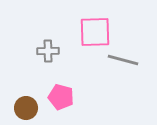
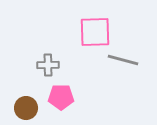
gray cross: moved 14 px down
pink pentagon: rotated 15 degrees counterclockwise
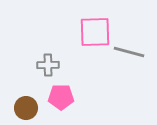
gray line: moved 6 px right, 8 px up
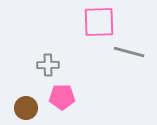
pink square: moved 4 px right, 10 px up
pink pentagon: moved 1 px right
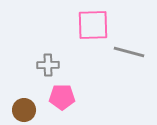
pink square: moved 6 px left, 3 px down
brown circle: moved 2 px left, 2 px down
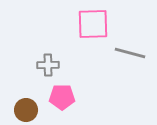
pink square: moved 1 px up
gray line: moved 1 px right, 1 px down
brown circle: moved 2 px right
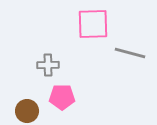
brown circle: moved 1 px right, 1 px down
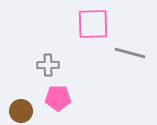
pink pentagon: moved 4 px left, 1 px down
brown circle: moved 6 px left
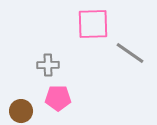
gray line: rotated 20 degrees clockwise
